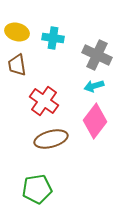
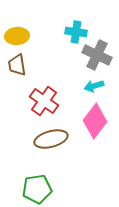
yellow ellipse: moved 4 px down; rotated 20 degrees counterclockwise
cyan cross: moved 23 px right, 6 px up
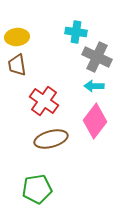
yellow ellipse: moved 1 px down
gray cross: moved 2 px down
cyan arrow: rotated 18 degrees clockwise
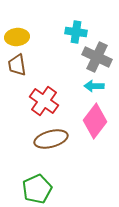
green pentagon: rotated 16 degrees counterclockwise
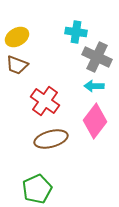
yellow ellipse: rotated 25 degrees counterclockwise
brown trapezoid: rotated 60 degrees counterclockwise
red cross: moved 1 px right
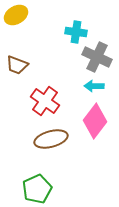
yellow ellipse: moved 1 px left, 22 px up
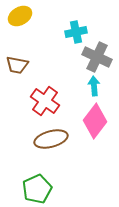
yellow ellipse: moved 4 px right, 1 px down
cyan cross: rotated 20 degrees counterclockwise
brown trapezoid: rotated 10 degrees counterclockwise
cyan arrow: rotated 84 degrees clockwise
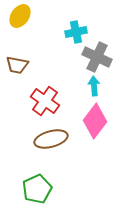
yellow ellipse: rotated 25 degrees counterclockwise
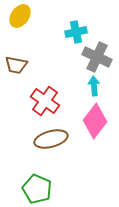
brown trapezoid: moved 1 px left
green pentagon: rotated 24 degrees counterclockwise
